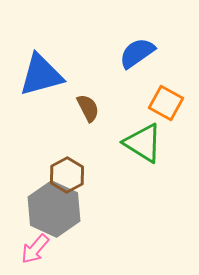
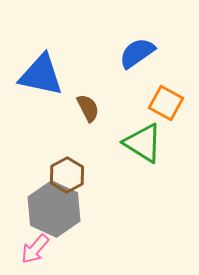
blue triangle: rotated 27 degrees clockwise
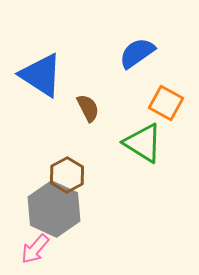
blue triangle: rotated 21 degrees clockwise
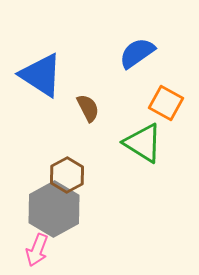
gray hexagon: rotated 6 degrees clockwise
pink arrow: moved 2 px right, 1 px down; rotated 20 degrees counterclockwise
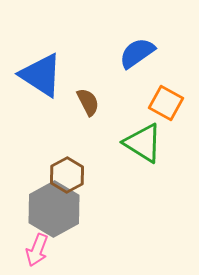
brown semicircle: moved 6 px up
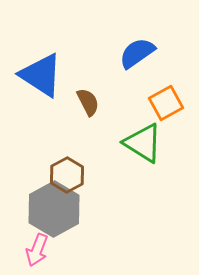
orange square: rotated 32 degrees clockwise
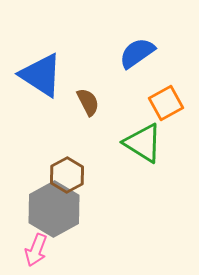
pink arrow: moved 1 px left
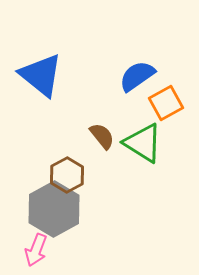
blue semicircle: moved 23 px down
blue triangle: rotated 6 degrees clockwise
brown semicircle: moved 14 px right, 34 px down; rotated 12 degrees counterclockwise
